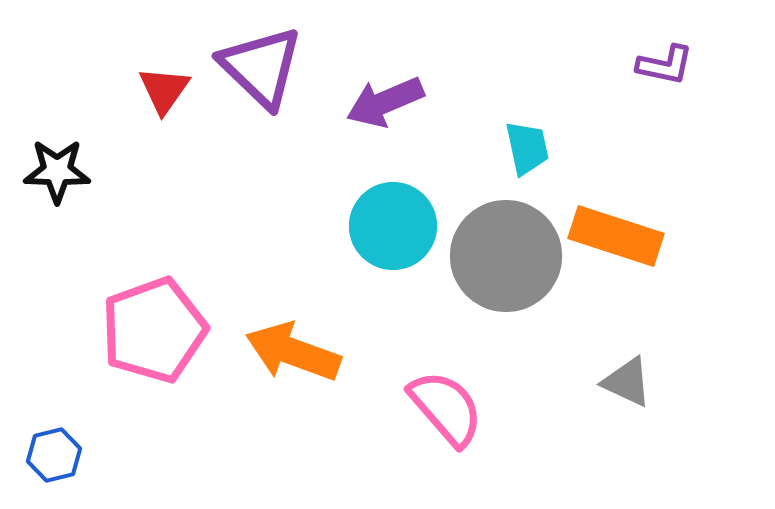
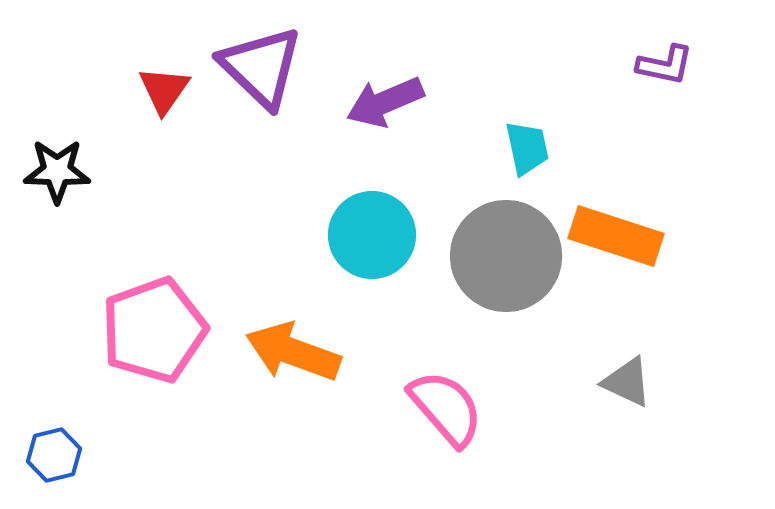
cyan circle: moved 21 px left, 9 px down
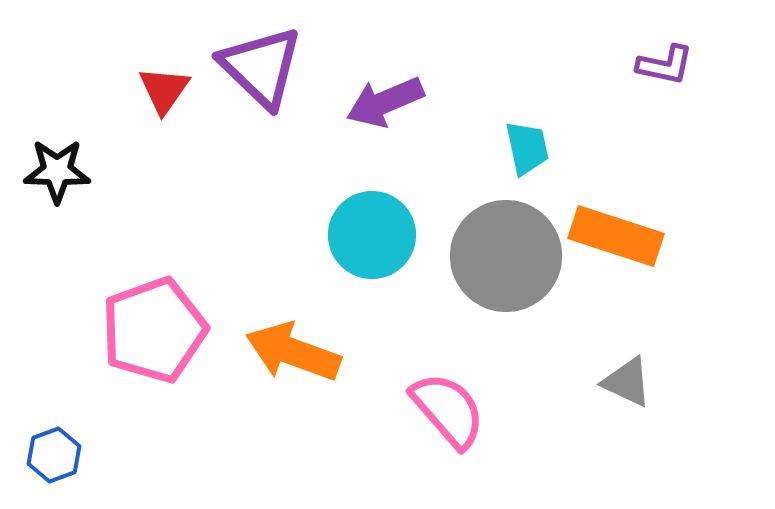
pink semicircle: moved 2 px right, 2 px down
blue hexagon: rotated 6 degrees counterclockwise
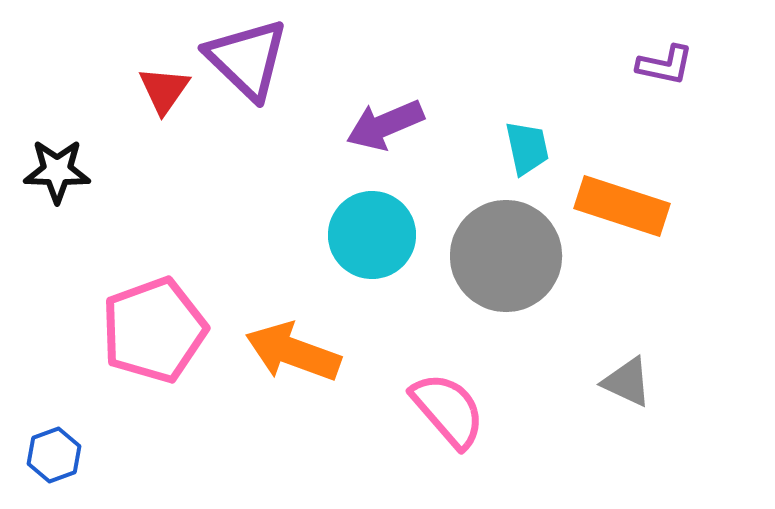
purple triangle: moved 14 px left, 8 px up
purple arrow: moved 23 px down
orange rectangle: moved 6 px right, 30 px up
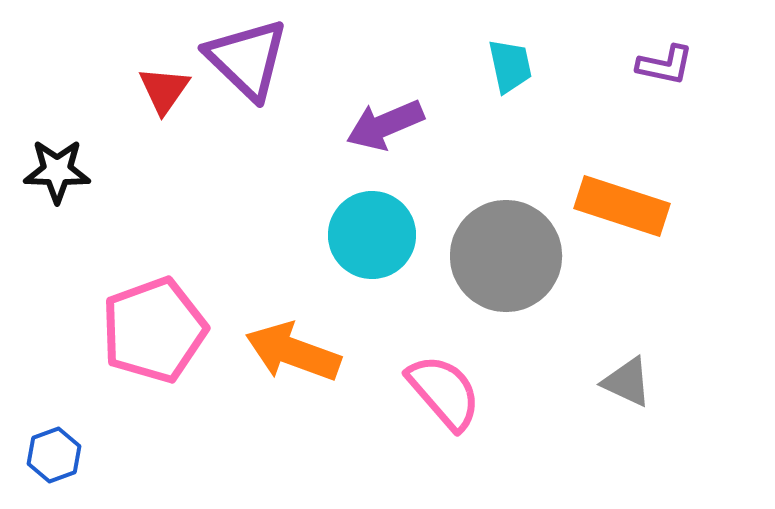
cyan trapezoid: moved 17 px left, 82 px up
pink semicircle: moved 4 px left, 18 px up
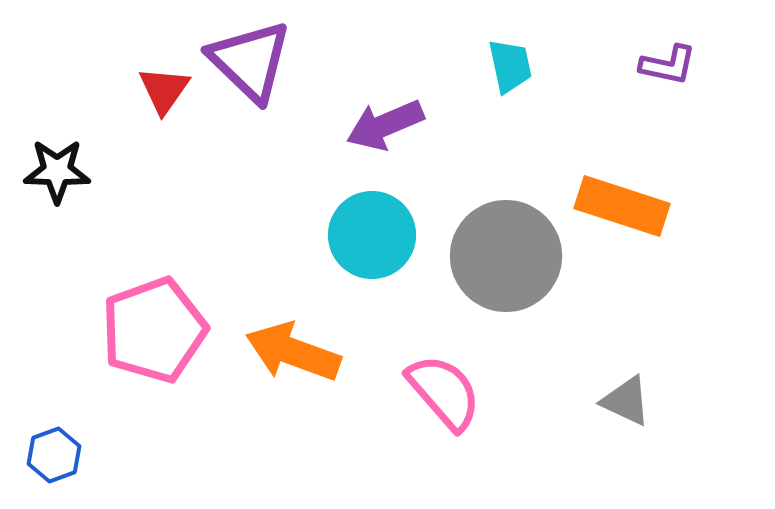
purple triangle: moved 3 px right, 2 px down
purple L-shape: moved 3 px right
gray triangle: moved 1 px left, 19 px down
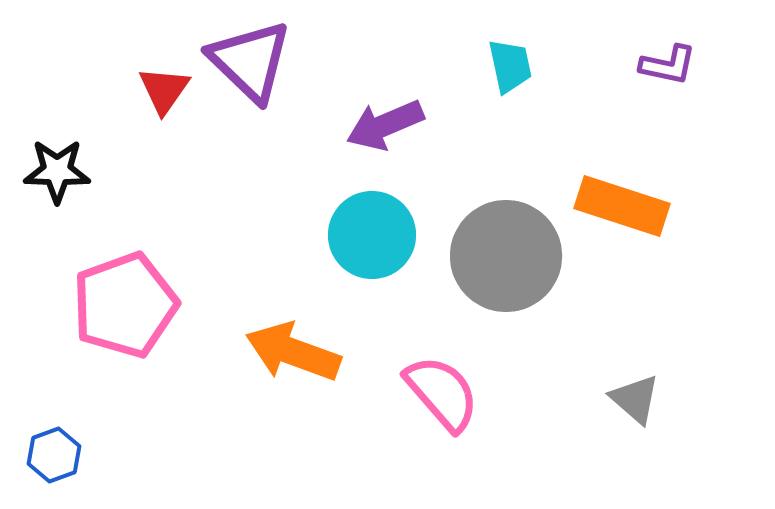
pink pentagon: moved 29 px left, 25 px up
pink semicircle: moved 2 px left, 1 px down
gray triangle: moved 9 px right, 2 px up; rotated 16 degrees clockwise
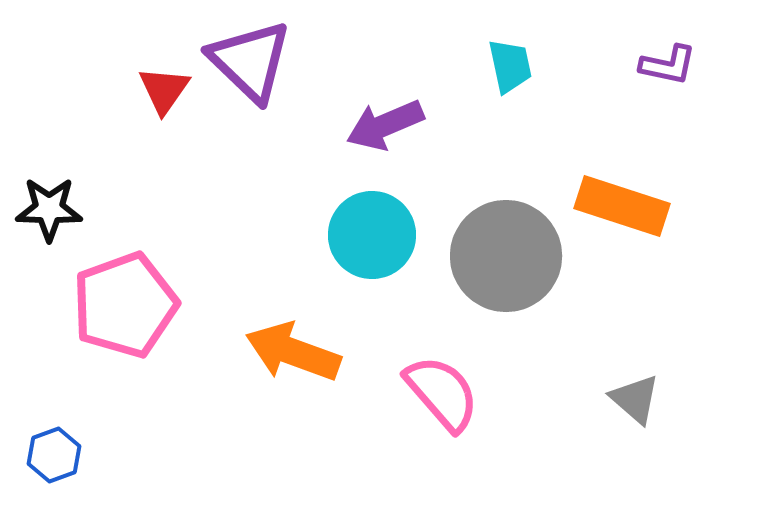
black star: moved 8 px left, 38 px down
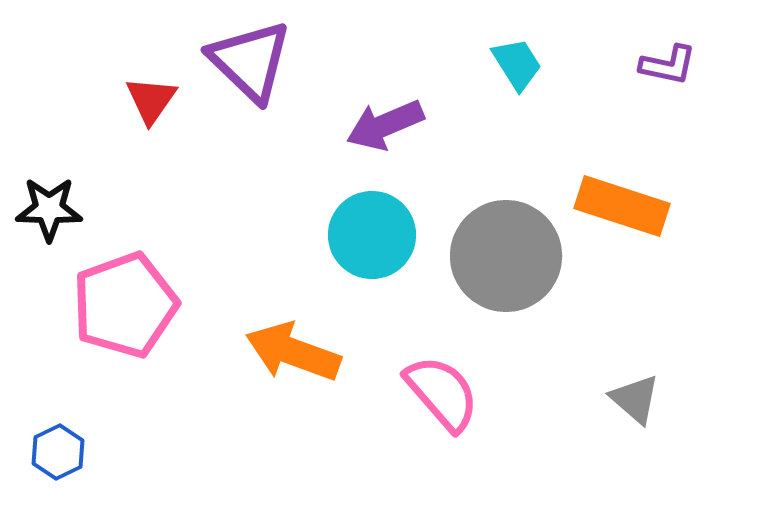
cyan trapezoid: moved 7 px right, 2 px up; rotated 20 degrees counterclockwise
red triangle: moved 13 px left, 10 px down
blue hexagon: moved 4 px right, 3 px up; rotated 6 degrees counterclockwise
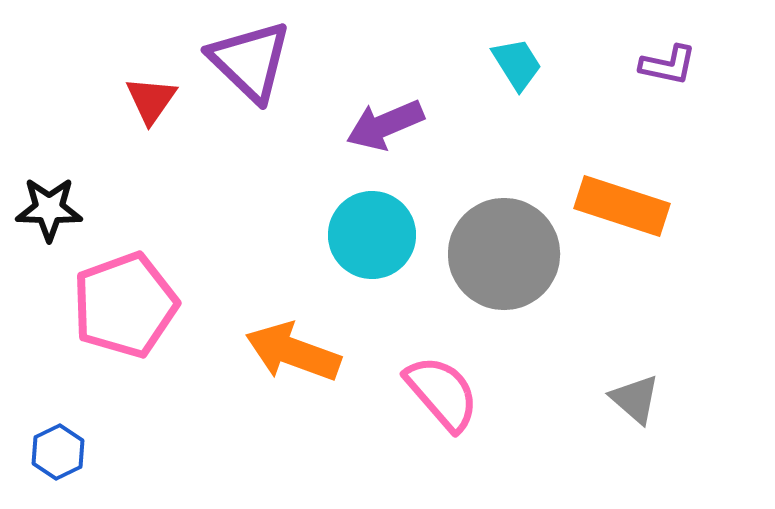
gray circle: moved 2 px left, 2 px up
